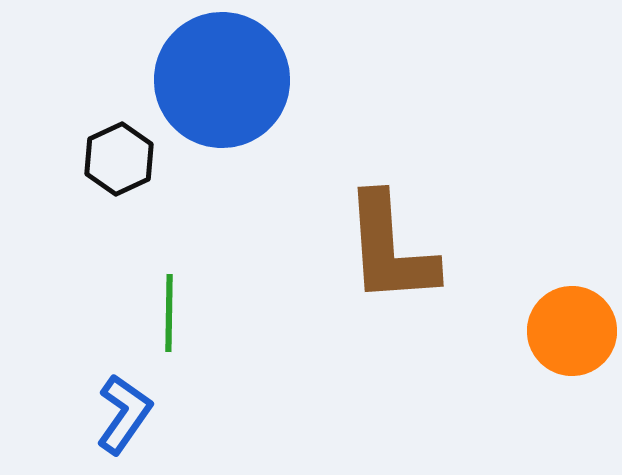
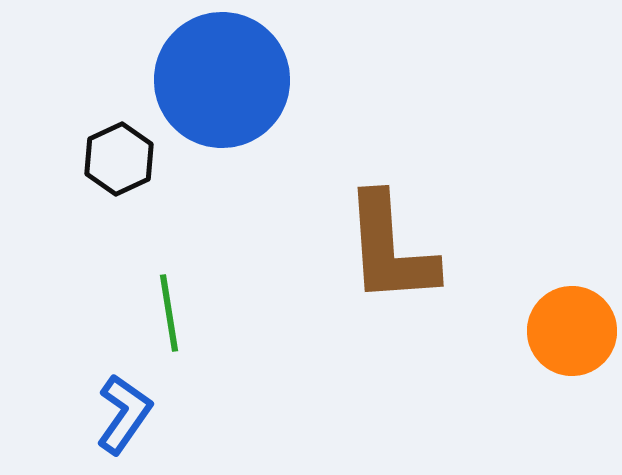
green line: rotated 10 degrees counterclockwise
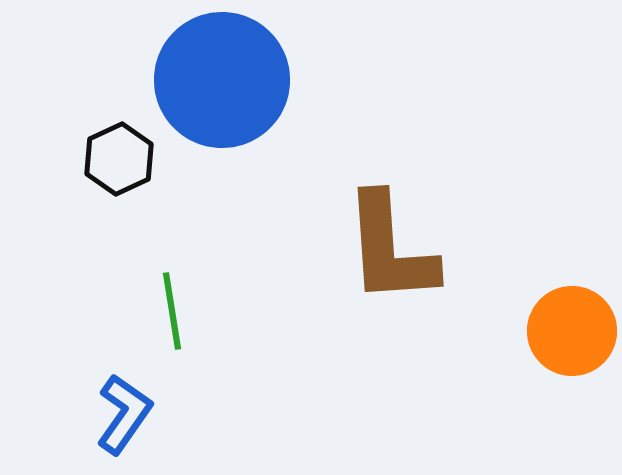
green line: moved 3 px right, 2 px up
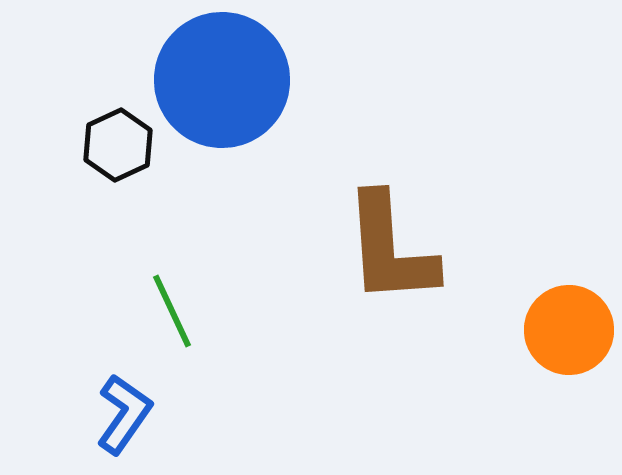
black hexagon: moved 1 px left, 14 px up
green line: rotated 16 degrees counterclockwise
orange circle: moved 3 px left, 1 px up
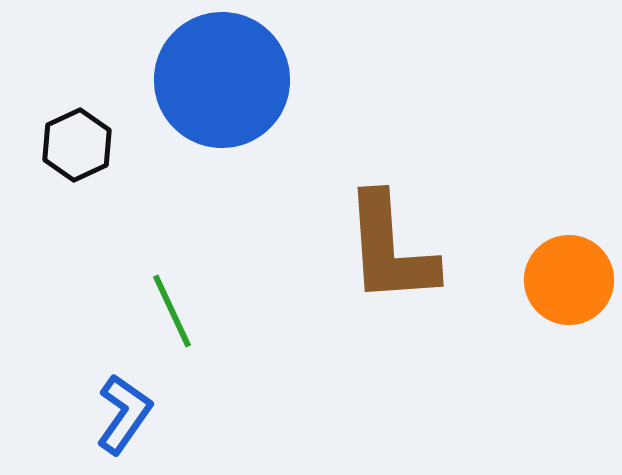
black hexagon: moved 41 px left
orange circle: moved 50 px up
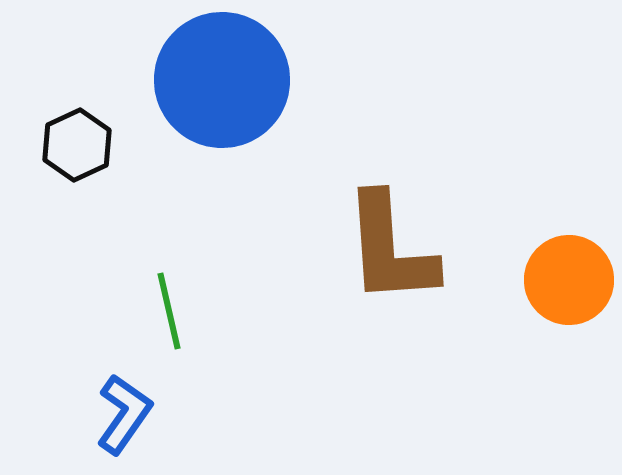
green line: moved 3 px left; rotated 12 degrees clockwise
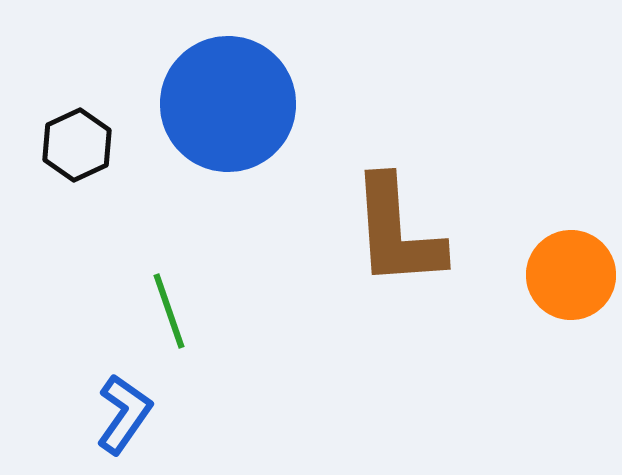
blue circle: moved 6 px right, 24 px down
brown L-shape: moved 7 px right, 17 px up
orange circle: moved 2 px right, 5 px up
green line: rotated 6 degrees counterclockwise
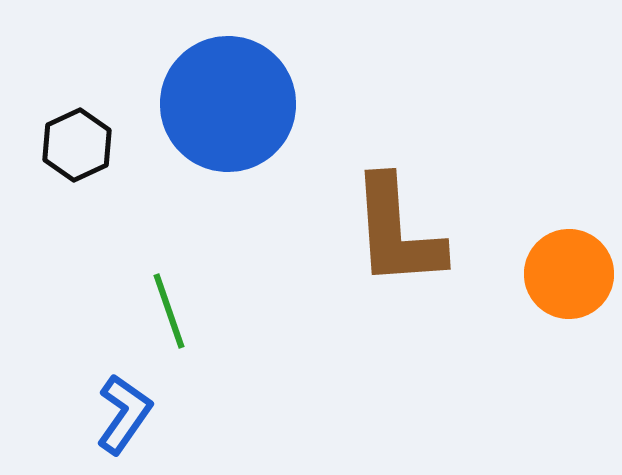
orange circle: moved 2 px left, 1 px up
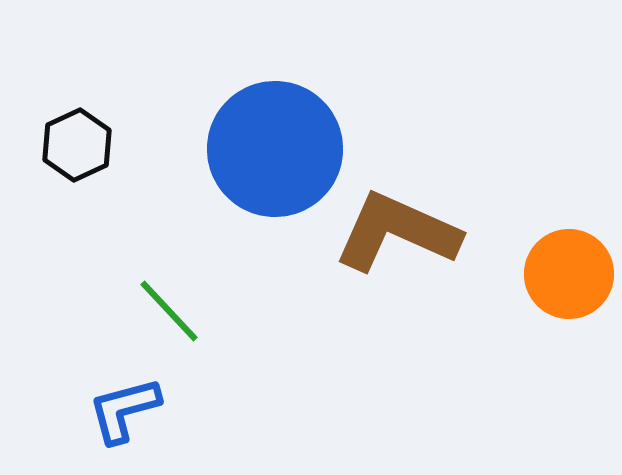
blue circle: moved 47 px right, 45 px down
brown L-shape: rotated 118 degrees clockwise
green line: rotated 24 degrees counterclockwise
blue L-shape: moved 4 px up; rotated 140 degrees counterclockwise
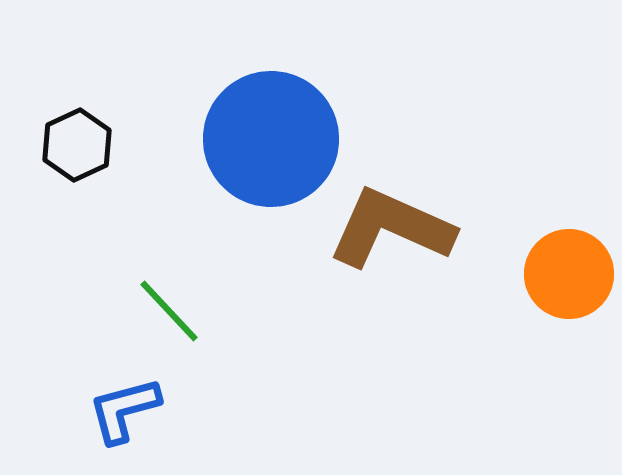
blue circle: moved 4 px left, 10 px up
brown L-shape: moved 6 px left, 4 px up
